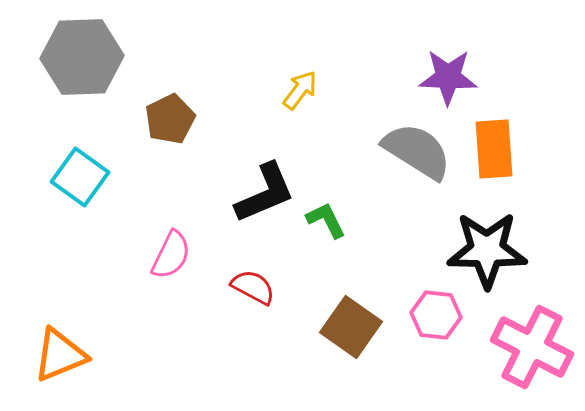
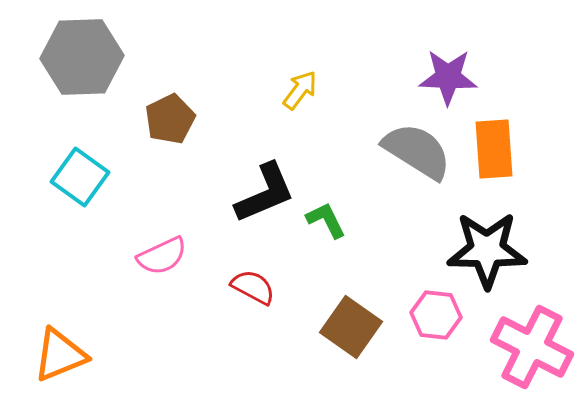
pink semicircle: moved 9 px left, 1 px down; rotated 39 degrees clockwise
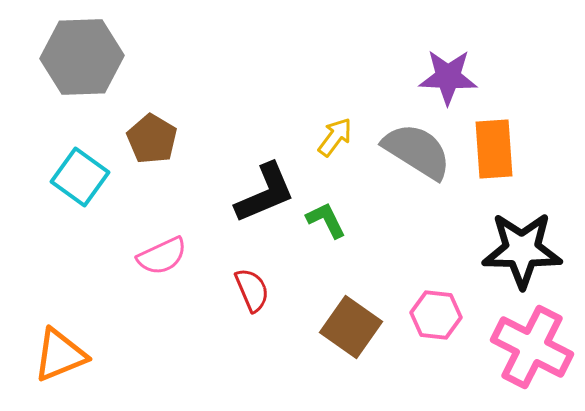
yellow arrow: moved 35 px right, 47 px down
brown pentagon: moved 18 px left, 20 px down; rotated 15 degrees counterclockwise
black star: moved 35 px right
red semicircle: moved 1 px left, 3 px down; rotated 39 degrees clockwise
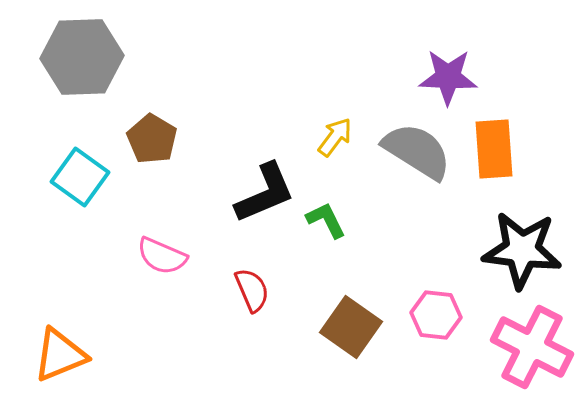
black star: rotated 6 degrees clockwise
pink semicircle: rotated 48 degrees clockwise
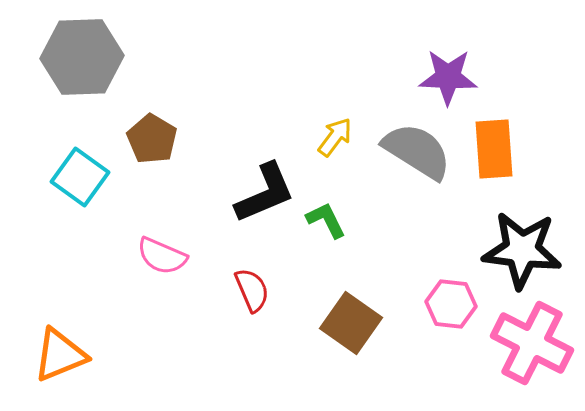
pink hexagon: moved 15 px right, 11 px up
brown square: moved 4 px up
pink cross: moved 4 px up
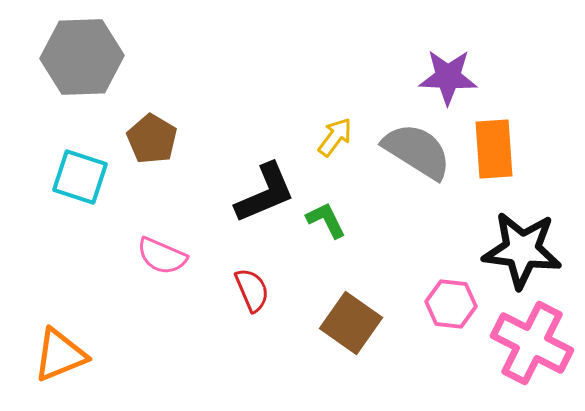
cyan square: rotated 18 degrees counterclockwise
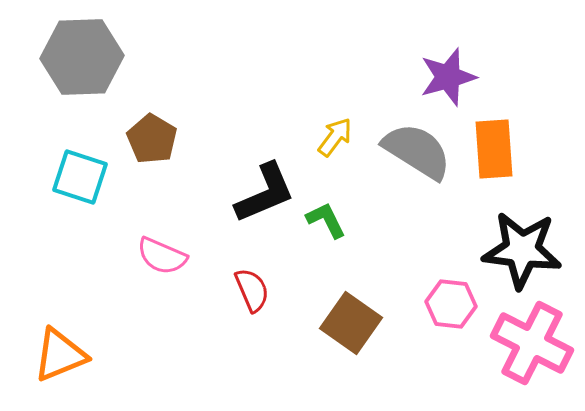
purple star: rotated 18 degrees counterclockwise
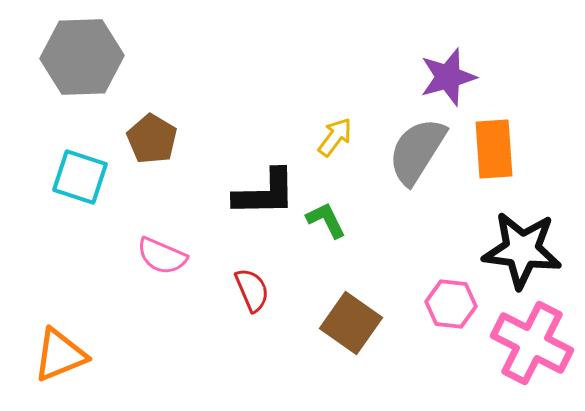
gray semicircle: rotated 90 degrees counterclockwise
black L-shape: rotated 22 degrees clockwise
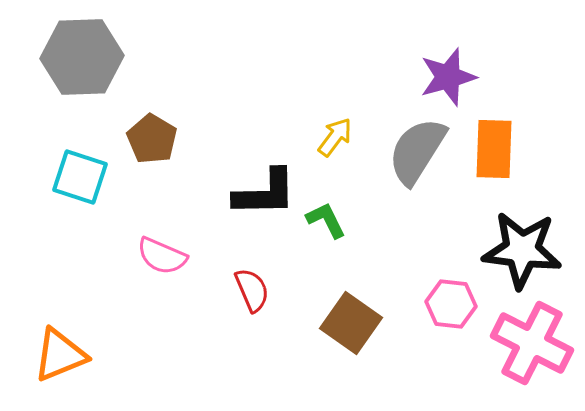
orange rectangle: rotated 6 degrees clockwise
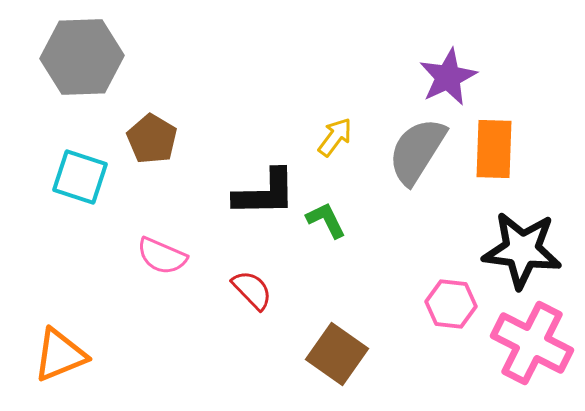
purple star: rotated 10 degrees counterclockwise
red semicircle: rotated 21 degrees counterclockwise
brown square: moved 14 px left, 31 px down
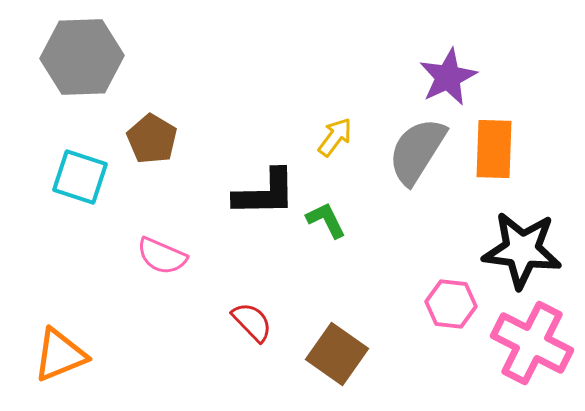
red semicircle: moved 32 px down
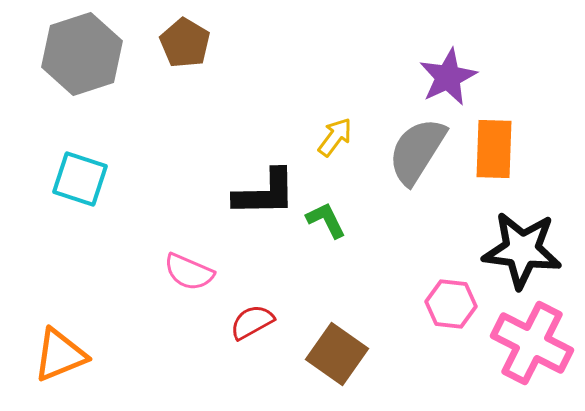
gray hexagon: moved 3 px up; rotated 16 degrees counterclockwise
brown pentagon: moved 33 px right, 96 px up
cyan square: moved 2 px down
pink semicircle: moved 27 px right, 16 px down
red semicircle: rotated 75 degrees counterclockwise
